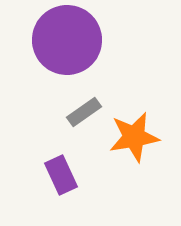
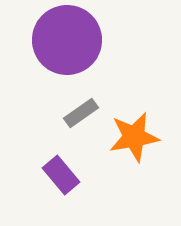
gray rectangle: moved 3 px left, 1 px down
purple rectangle: rotated 15 degrees counterclockwise
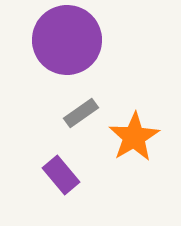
orange star: rotated 21 degrees counterclockwise
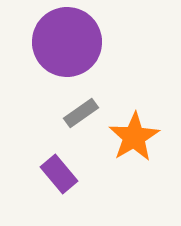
purple circle: moved 2 px down
purple rectangle: moved 2 px left, 1 px up
